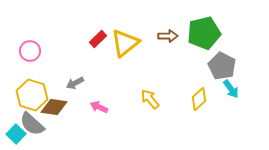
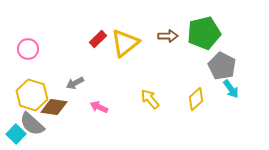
pink circle: moved 2 px left, 2 px up
yellow diamond: moved 3 px left
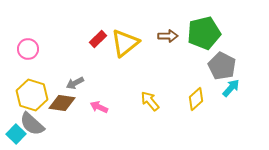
cyan arrow: moved 1 px up; rotated 102 degrees counterclockwise
yellow arrow: moved 2 px down
brown diamond: moved 8 px right, 4 px up
